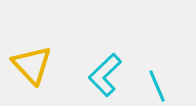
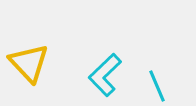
yellow triangle: moved 3 px left, 2 px up
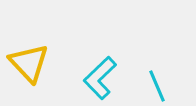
cyan L-shape: moved 5 px left, 3 px down
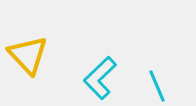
yellow triangle: moved 1 px left, 8 px up
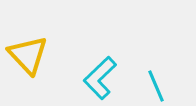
cyan line: moved 1 px left
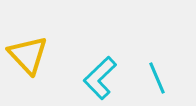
cyan line: moved 1 px right, 8 px up
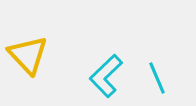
cyan L-shape: moved 6 px right, 2 px up
